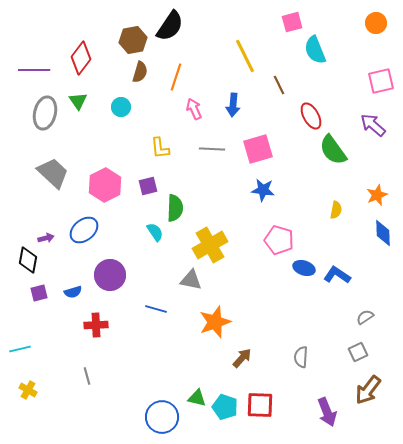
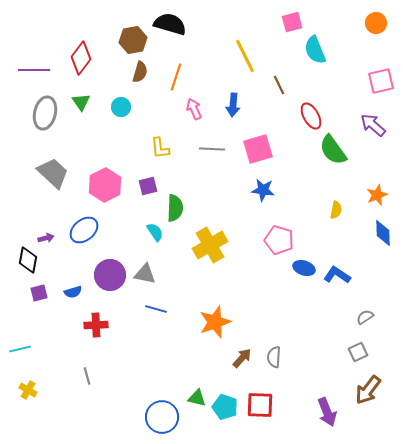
black semicircle at (170, 26): moved 2 px up; rotated 108 degrees counterclockwise
green triangle at (78, 101): moved 3 px right, 1 px down
gray triangle at (191, 280): moved 46 px left, 6 px up
gray semicircle at (301, 357): moved 27 px left
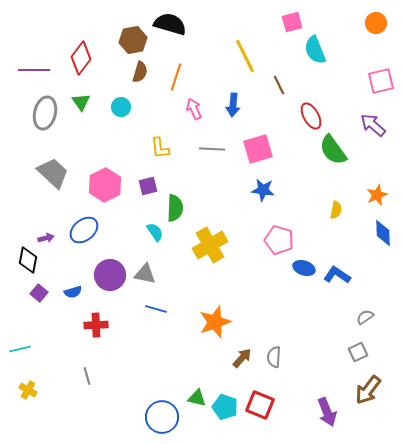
purple square at (39, 293): rotated 36 degrees counterclockwise
red square at (260, 405): rotated 20 degrees clockwise
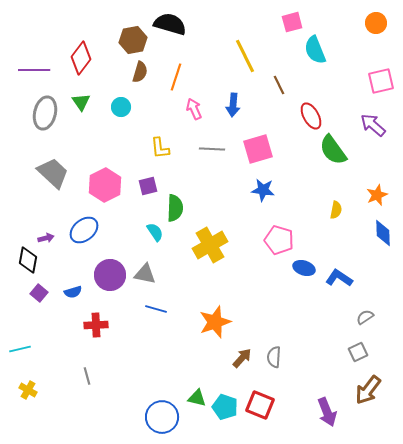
blue L-shape at (337, 275): moved 2 px right, 3 px down
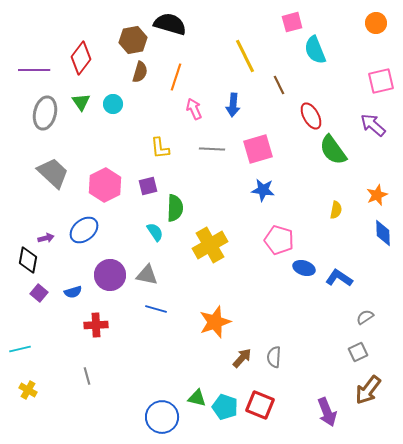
cyan circle at (121, 107): moved 8 px left, 3 px up
gray triangle at (145, 274): moved 2 px right, 1 px down
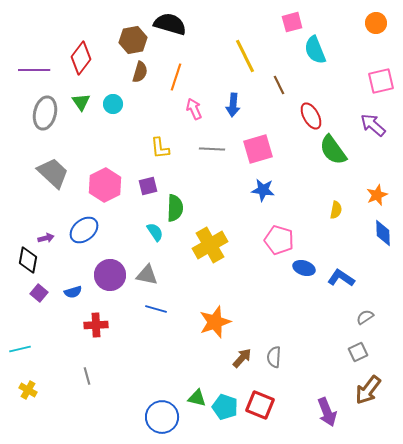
blue L-shape at (339, 278): moved 2 px right
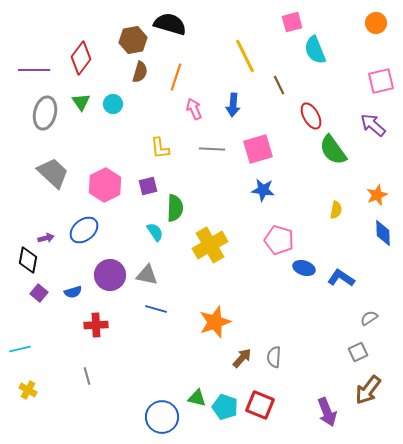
gray semicircle at (365, 317): moved 4 px right, 1 px down
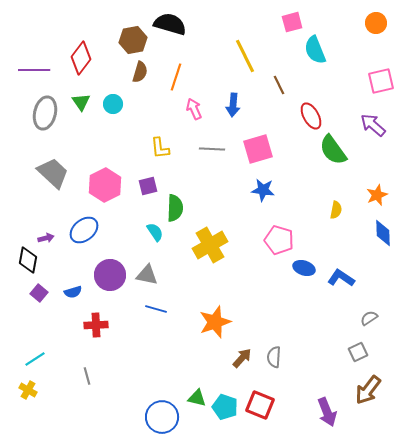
cyan line at (20, 349): moved 15 px right, 10 px down; rotated 20 degrees counterclockwise
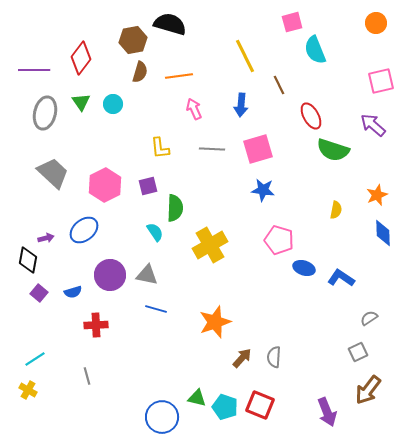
orange line at (176, 77): moved 3 px right, 1 px up; rotated 64 degrees clockwise
blue arrow at (233, 105): moved 8 px right
green semicircle at (333, 150): rotated 36 degrees counterclockwise
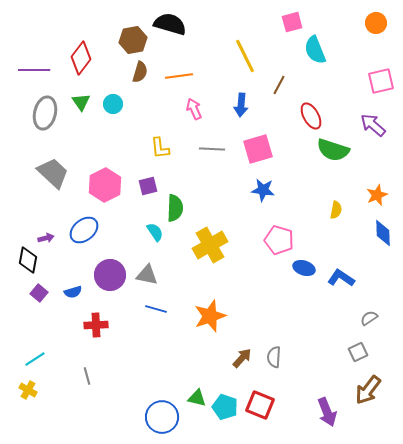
brown line at (279, 85): rotated 54 degrees clockwise
orange star at (215, 322): moved 5 px left, 6 px up
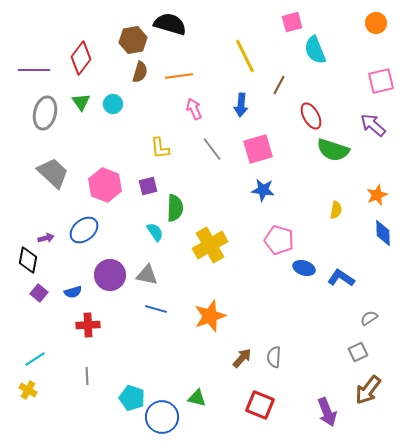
gray line at (212, 149): rotated 50 degrees clockwise
pink hexagon at (105, 185): rotated 12 degrees counterclockwise
red cross at (96, 325): moved 8 px left
gray line at (87, 376): rotated 12 degrees clockwise
cyan pentagon at (225, 407): moved 93 px left, 9 px up
